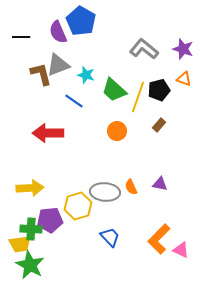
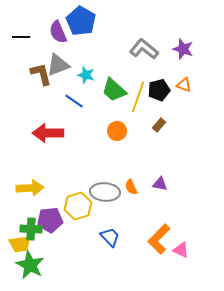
orange triangle: moved 6 px down
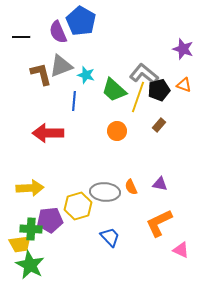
gray L-shape: moved 25 px down
gray triangle: moved 3 px right, 1 px down
blue line: rotated 60 degrees clockwise
orange L-shape: moved 16 px up; rotated 20 degrees clockwise
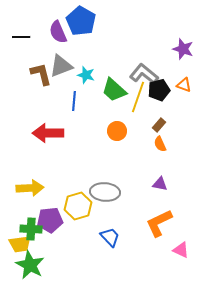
orange semicircle: moved 29 px right, 43 px up
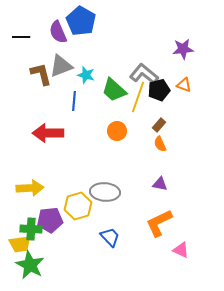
purple star: rotated 25 degrees counterclockwise
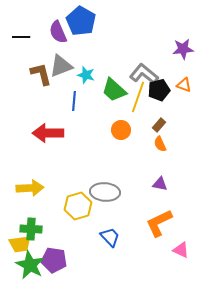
orange circle: moved 4 px right, 1 px up
purple pentagon: moved 4 px right, 40 px down; rotated 15 degrees clockwise
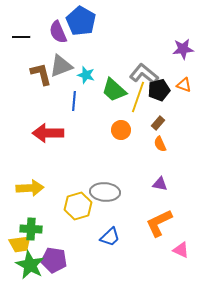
brown rectangle: moved 1 px left, 2 px up
blue trapezoid: rotated 90 degrees clockwise
